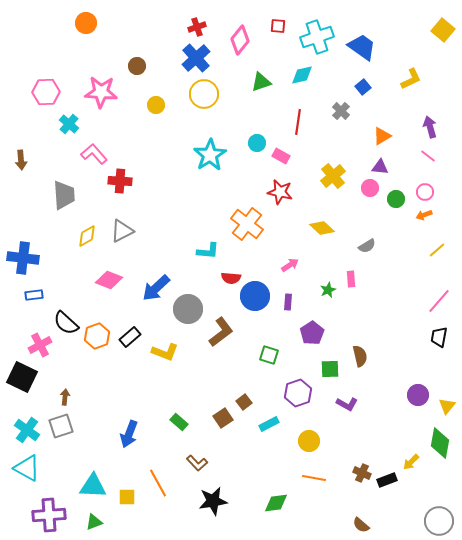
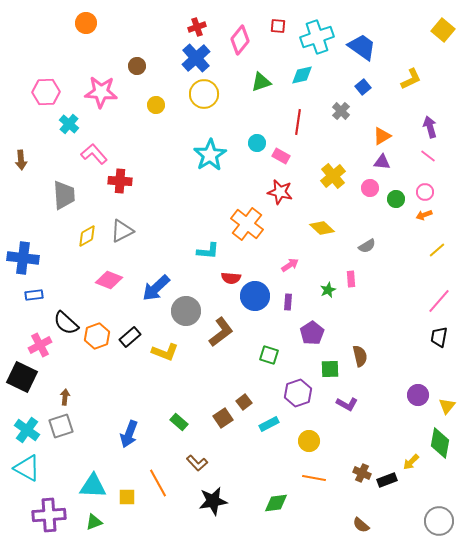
purple triangle at (380, 167): moved 2 px right, 5 px up
gray circle at (188, 309): moved 2 px left, 2 px down
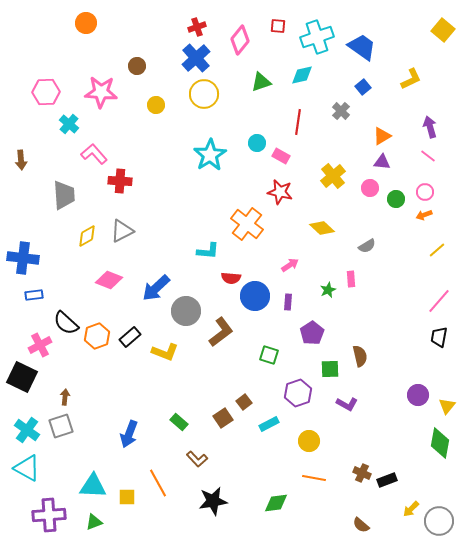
yellow arrow at (411, 462): moved 47 px down
brown L-shape at (197, 463): moved 4 px up
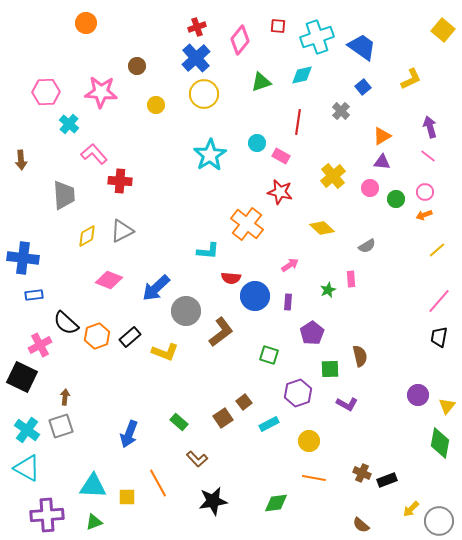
purple cross at (49, 515): moved 2 px left
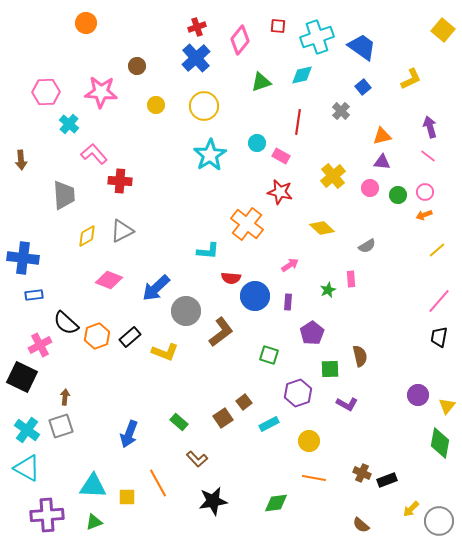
yellow circle at (204, 94): moved 12 px down
orange triangle at (382, 136): rotated 18 degrees clockwise
green circle at (396, 199): moved 2 px right, 4 px up
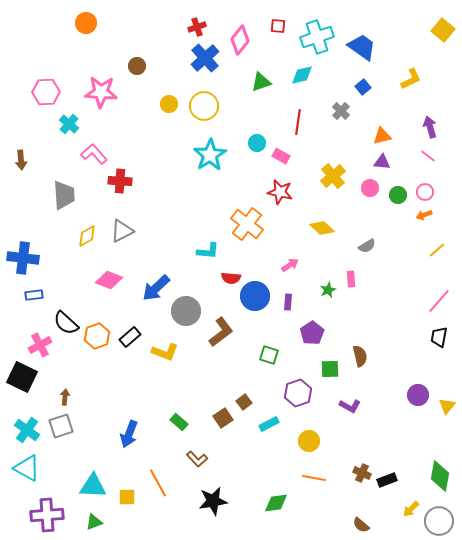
blue cross at (196, 58): moved 9 px right
yellow circle at (156, 105): moved 13 px right, 1 px up
purple L-shape at (347, 404): moved 3 px right, 2 px down
green diamond at (440, 443): moved 33 px down
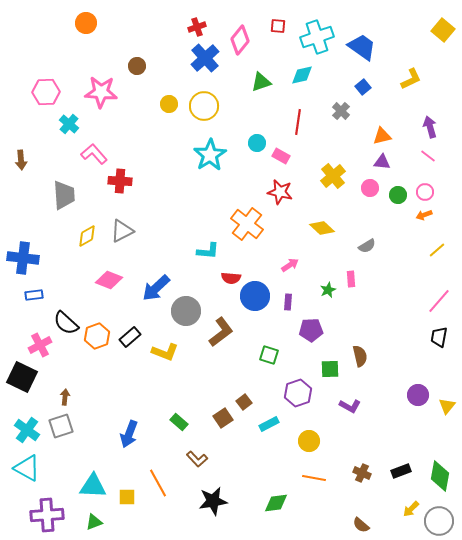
purple pentagon at (312, 333): moved 1 px left, 3 px up; rotated 30 degrees clockwise
black rectangle at (387, 480): moved 14 px right, 9 px up
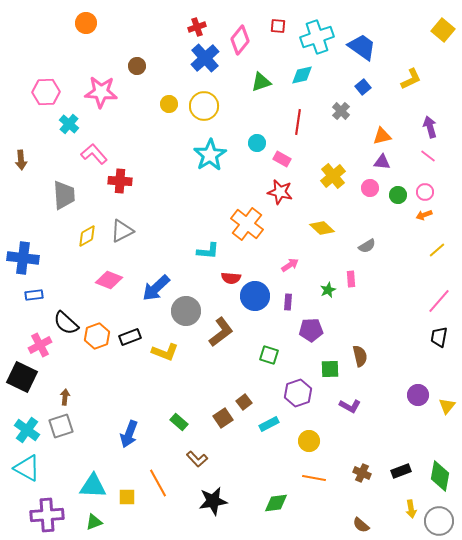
pink rectangle at (281, 156): moved 1 px right, 3 px down
black rectangle at (130, 337): rotated 20 degrees clockwise
yellow arrow at (411, 509): rotated 54 degrees counterclockwise
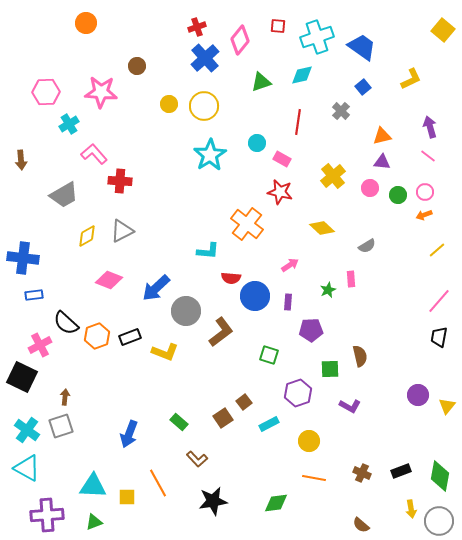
cyan cross at (69, 124): rotated 18 degrees clockwise
gray trapezoid at (64, 195): rotated 64 degrees clockwise
